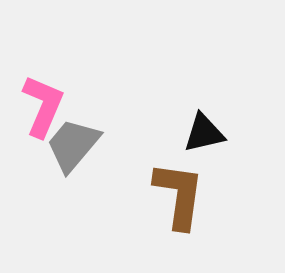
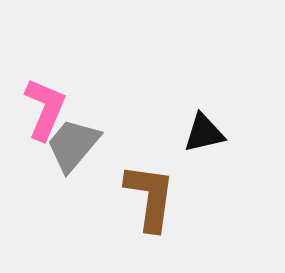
pink L-shape: moved 2 px right, 3 px down
brown L-shape: moved 29 px left, 2 px down
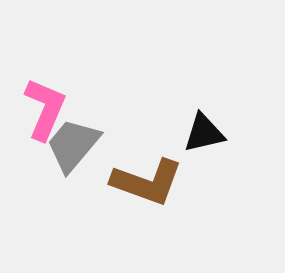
brown L-shape: moved 3 px left, 15 px up; rotated 102 degrees clockwise
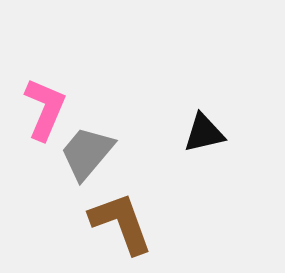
gray trapezoid: moved 14 px right, 8 px down
brown L-shape: moved 26 px left, 41 px down; rotated 130 degrees counterclockwise
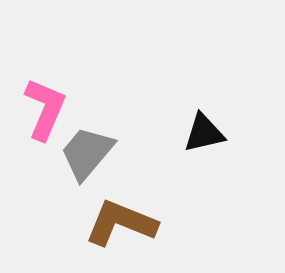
brown L-shape: rotated 48 degrees counterclockwise
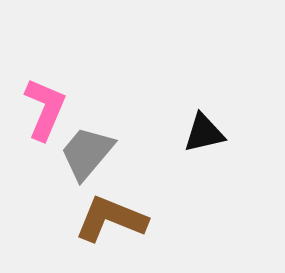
brown L-shape: moved 10 px left, 4 px up
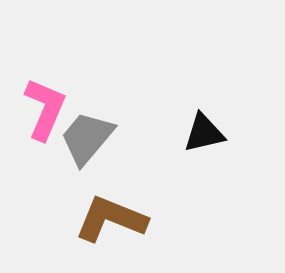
gray trapezoid: moved 15 px up
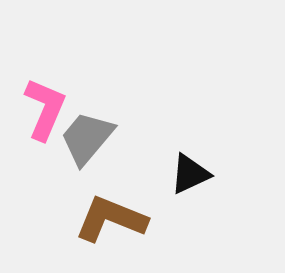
black triangle: moved 14 px left, 41 px down; rotated 12 degrees counterclockwise
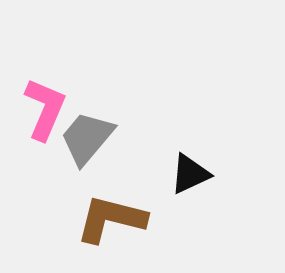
brown L-shape: rotated 8 degrees counterclockwise
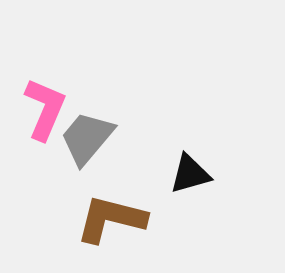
black triangle: rotated 9 degrees clockwise
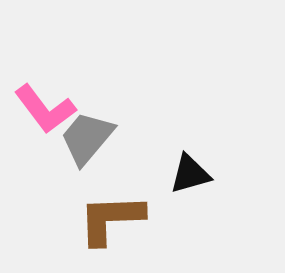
pink L-shape: rotated 120 degrees clockwise
brown L-shape: rotated 16 degrees counterclockwise
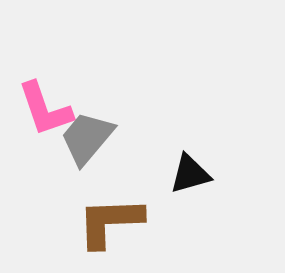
pink L-shape: rotated 18 degrees clockwise
brown L-shape: moved 1 px left, 3 px down
